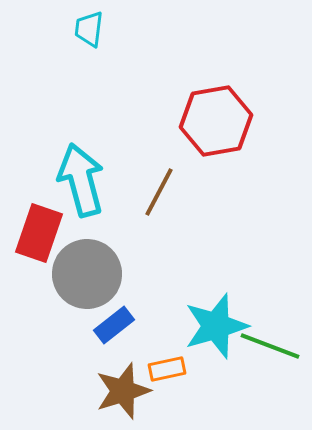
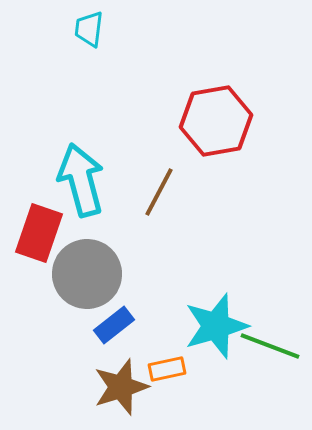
brown star: moved 2 px left, 4 px up
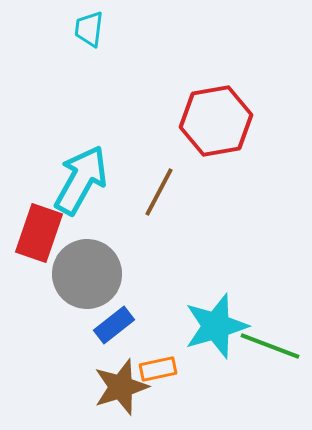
cyan arrow: rotated 44 degrees clockwise
orange rectangle: moved 9 px left
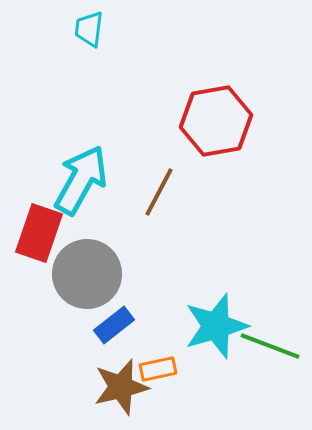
brown star: rotated 4 degrees clockwise
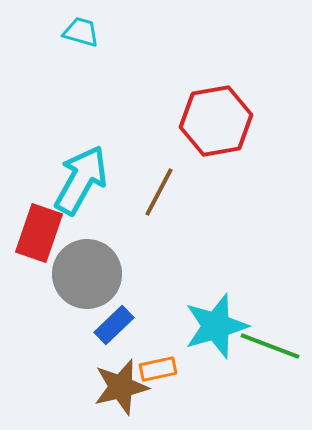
cyan trapezoid: moved 8 px left, 3 px down; rotated 99 degrees clockwise
blue rectangle: rotated 6 degrees counterclockwise
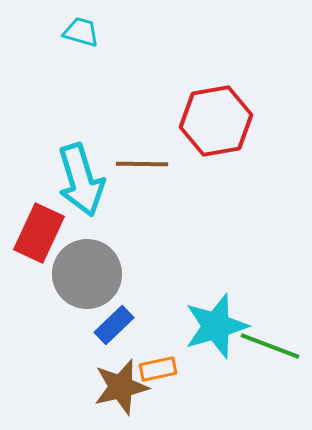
cyan arrow: rotated 134 degrees clockwise
brown line: moved 17 px left, 28 px up; rotated 63 degrees clockwise
red rectangle: rotated 6 degrees clockwise
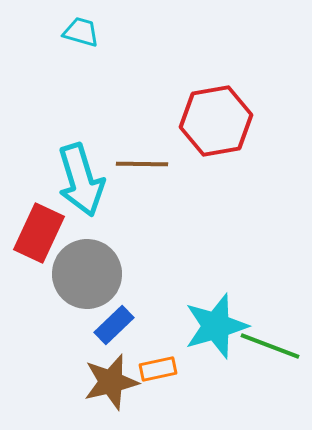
brown star: moved 10 px left, 5 px up
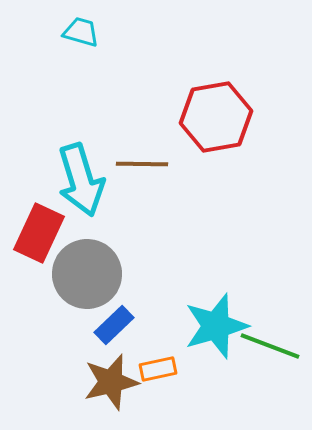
red hexagon: moved 4 px up
